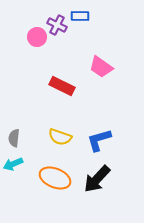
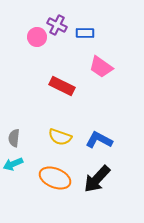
blue rectangle: moved 5 px right, 17 px down
blue L-shape: rotated 44 degrees clockwise
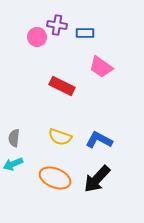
purple cross: rotated 18 degrees counterclockwise
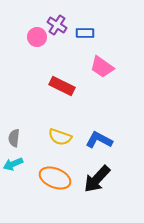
purple cross: rotated 24 degrees clockwise
pink trapezoid: moved 1 px right
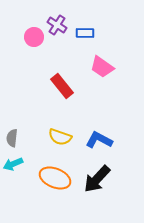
pink circle: moved 3 px left
red rectangle: rotated 25 degrees clockwise
gray semicircle: moved 2 px left
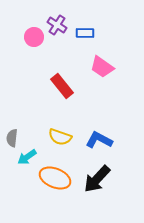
cyan arrow: moved 14 px right, 7 px up; rotated 12 degrees counterclockwise
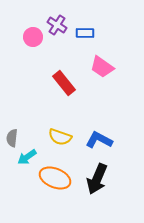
pink circle: moved 1 px left
red rectangle: moved 2 px right, 3 px up
black arrow: rotated 20 degrees counterclockwise
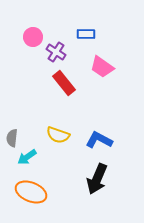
purple cross: moved 1 px left, 27 px down
blue rectangle: moved 1 px right, 1 px down
yellow semicircle: moved 2 px left, 2 px up
orange ellipse: moved 24 px left, 14 px down
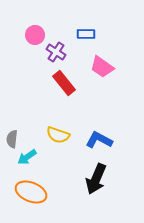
pink circle: moved 2 px right, 2 px up
gray semicircle: moved 1 px down
black arrow: moved 1 px left
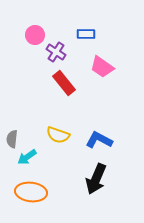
orange ellipse: rotated 16 degrees counterclockwise
